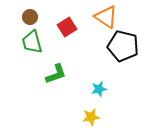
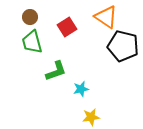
green L-shape: moved 3 px up
cyan star: moved 18 px left
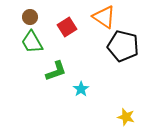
orange triangle: moved 2 px left
green trapezoid: rotated 15 degrees counterclockwise
cyan star: rotated 21 degrees counterclockwise
yellow star: moved 35 px right; rotated 24 degrees clockwise
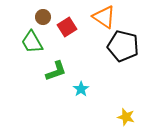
brown circle: moved 13 px right
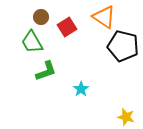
brown circle: moved 2 px left
green L-shape: moved 10 px left
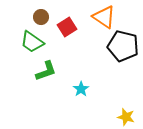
green trapezoid: rotated 25 degrees counterclockwise
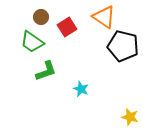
cyan star: rotated 14 degrees counterclockwise
yellow star: moved 4 px right
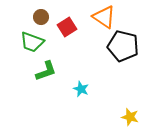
green trapezoid: rotated 15 degrees counterclockwise
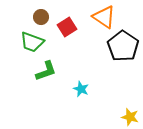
black pentagon: rotated 20 degrees clockwise
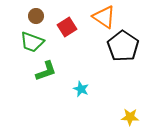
brown circle: moved 5 px left, 1 px up
yellow star: rotated 12 degrees counterclockwise
